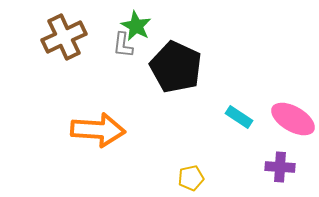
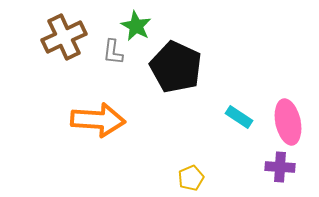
gray L-shape: moved 10 px left, 7 px down
pink ellipse: moved 5 px left, 3 px down; rotated 48 degrees clockwise
orange arrow: moved 10 px up
yellow pentagon: rotated 10 degrees counterclockwise
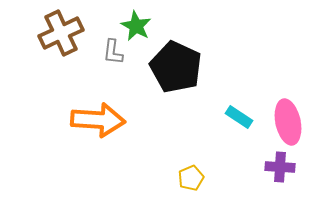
brown cross: moved 3 px left, 4 px up
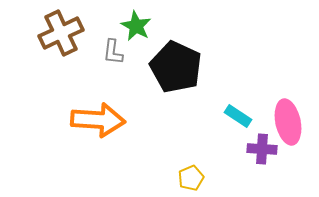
cyan rectangle: moved 1 px left, 1 px up
purple cross: moved 18 px left, 18 px up
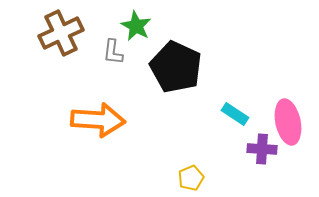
cyan rectangle: moved 3 px left, 2 px up
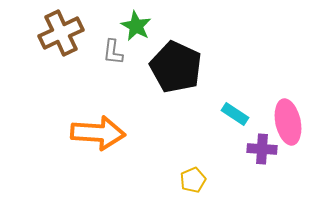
orange arrow: moved 13 px down
yellow pentagon: moved 2 px right, 2 px down
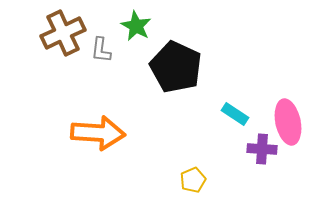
brown cross: moved 2 px right
gray L-shape: moved 12 px left, 2 px up
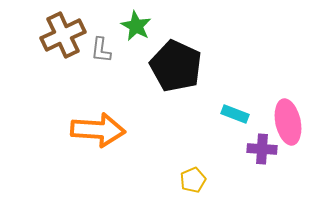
brown cross: moved 2 px down
black pentagon: moved 1 px up
cyan rectangle: rotated 12 degrees counterclockwise
orange arrow: moved 3 px up
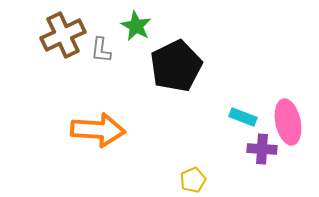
black pentagon: rotated 21 degrees clockwise
cyan rectangle: moved 8 px right, 3 px down
